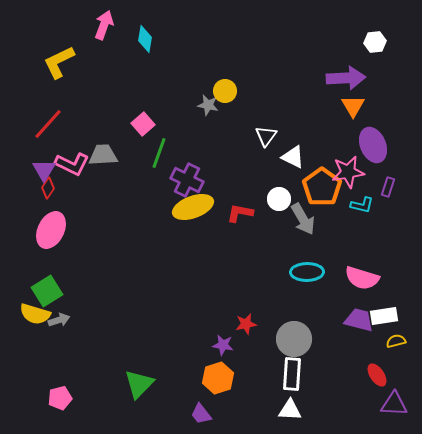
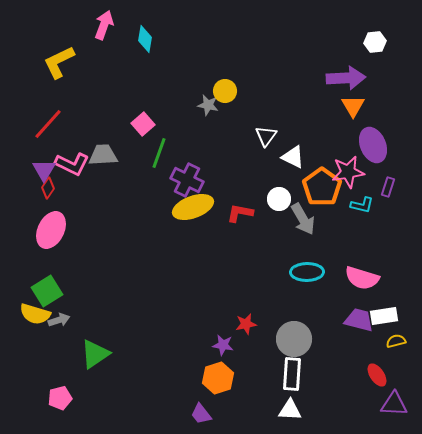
green triangle at (139, 384): moved 44 px left, 30 px up; rotated 12 degrees clockwise
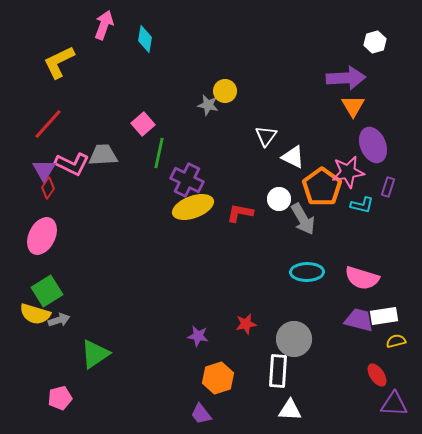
white hexagon at (375, 42): rotated 10 degrees counterclockwise
green line at (159, 153): rotated 8 degrees counterclockwise
pink ellipse at (51, 230): moved 9 px left, 6 px down
purple star at (223, 345): moved 25 px left, 9 px up
white rectangle at (292, 374): moved 14 px left, 3 px up
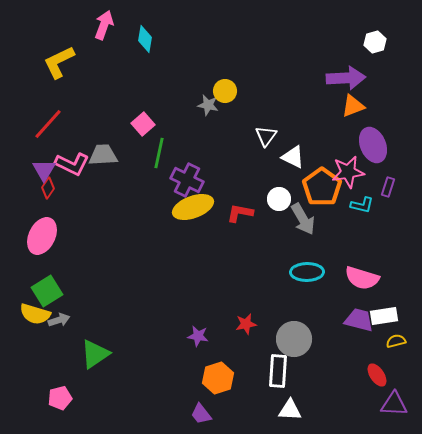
orange triangle at (353, 106): rotated 40 degrees clockwise
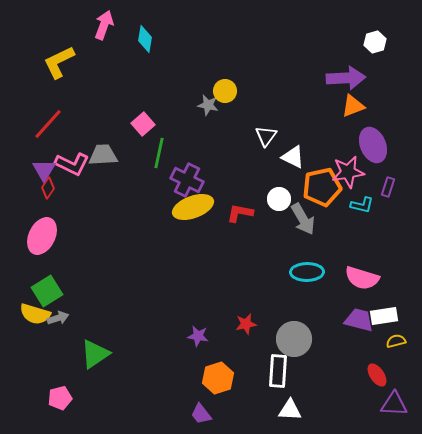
orange pentagon at (322, 187): rotated 24 degrees clockwise
gray arrow at (59, 320): moved 1 px left, 2 px up
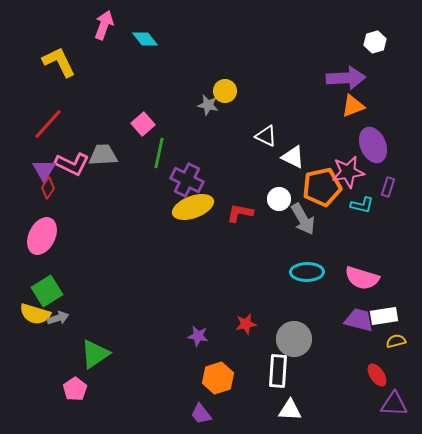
cyan diamond at (145, 39): rotated 48 degrees counterclockwise
yellow L-shape at (59, 62): rotated 90 degrees clockwise
white triangle at (266, 136): rotated 40 degrees counterclockwise
pink pentagon at (60, 398): moved 15 px right, 9 px up; rotated 20 degrees counterclockwise
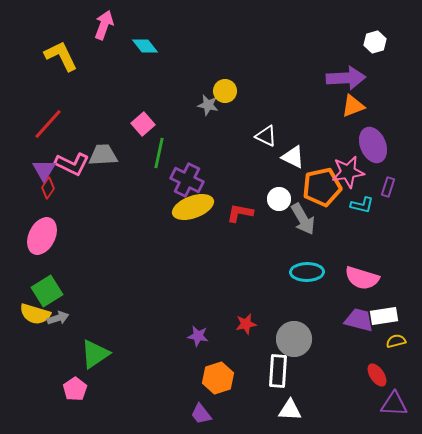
cyan diamond at (145, 39): moved 7 px down
yellow L-shape at (59, 62): moved 2 px right, 6 px up
